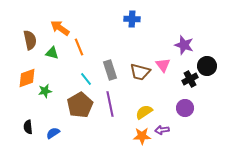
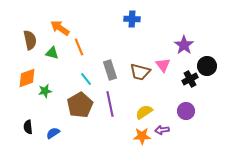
purple star: rotated 18 degrees clockwise
purple circle: moved 1 px right, 3 px down
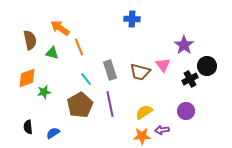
green star: moved 1 px left, 1 px down
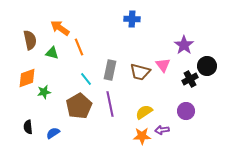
gray rectangle: rotated 30 degrees clockwise
brown pentagon: moved 1 px left, 1 px down
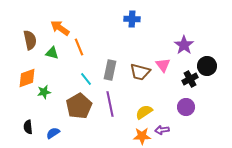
purple circle: moved 4 px up
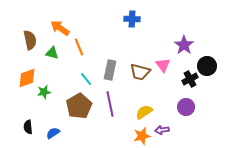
orange star: rotated 12 degrees counterclockwise
